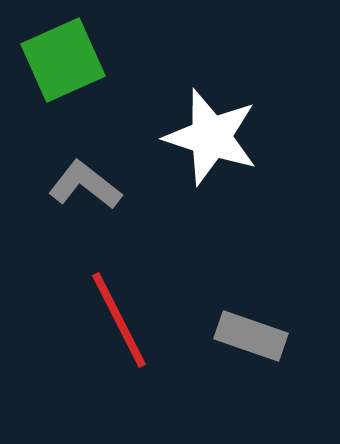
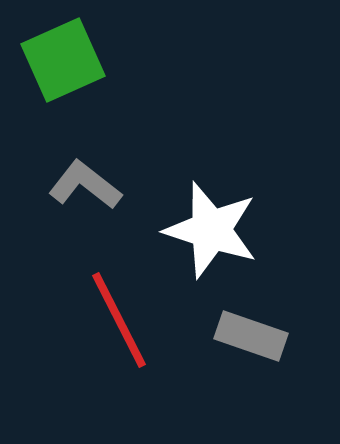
white star: moved 93 px down
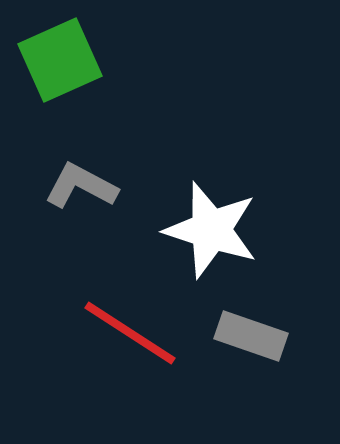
green square: moved 3 px left
gray L-shape: moved 4 px left, 1 px down; rotated 10 degrees counterclockwise
red line: moved 11 px right, 13 px down; rotated 30 degrees counterclockwise
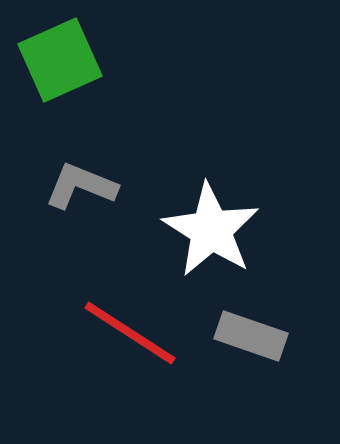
gray L-shape: rotated 6 degrees counterclockwise
white star: rotated 14 degrees clockwise
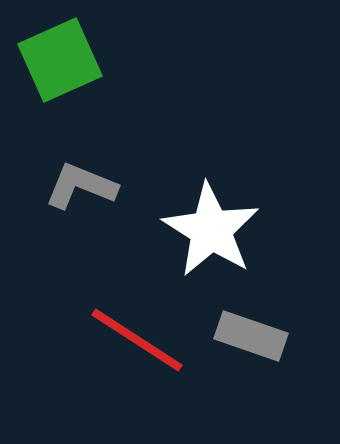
red line: moved 7 px right, 7 px down
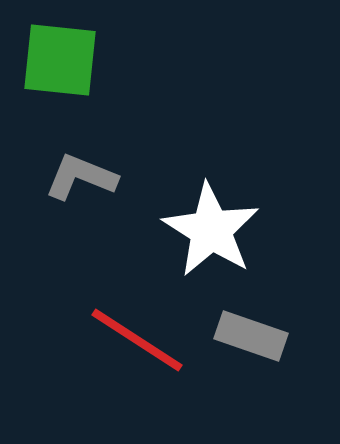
green square: rotated 30 degrees clockwise
gray L-shape: moved 9 px up
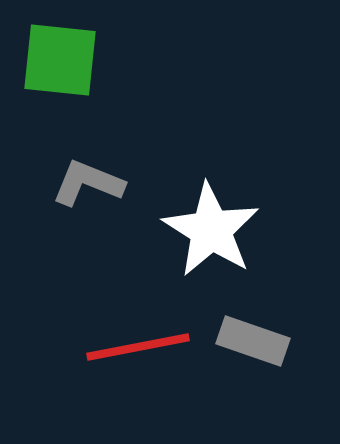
gray L-shape: moved 7 px right, 6 px down
gray rectangle: moved 2 px right, 5 px down
red line: moved 1 px right, 7 px down; rotated 44 degrees counterclockwise
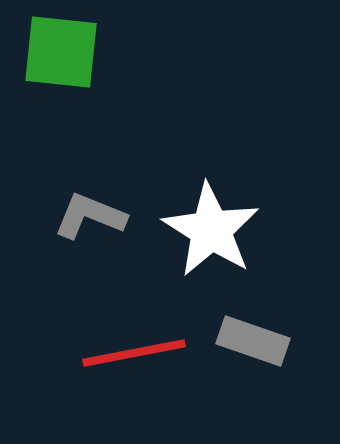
green square: moved 1 px right, 8 px up
gray L-shape: moved 2 px right, 33 px down
red line: moved 4 px left, 6 px down
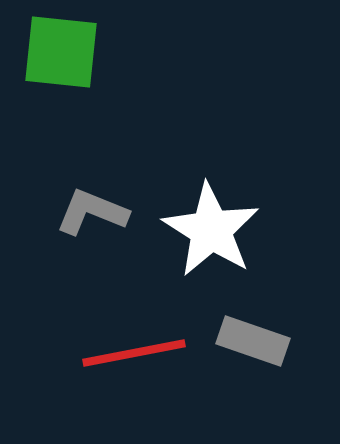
gray L-shape: moved 2 px right, 4 px up
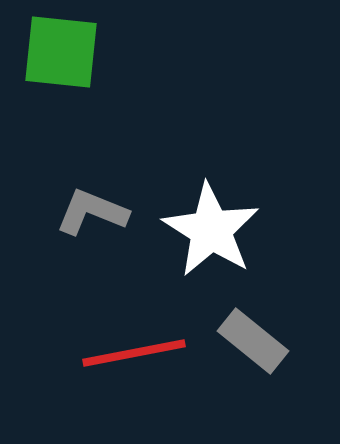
gray rectangle: rotated 20 degrees clockwise
